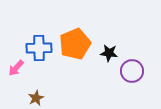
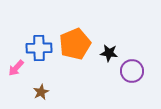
brown star: moved 5 px right, 6 px up
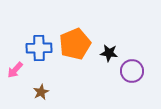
pink arrow: moved 1 px left, 2 px down
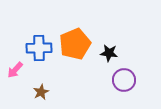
purple circle: moved 8 px left, 9 px down
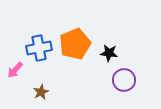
blue cross: rotated 10 degrees counterclockwise
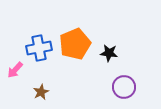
purple circle: moved 7 px down
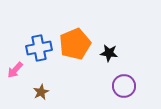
purple circle: moved 1 px up
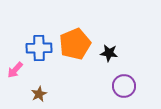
blue cross: rotated 10 degrees clockwise
brown star: moved 2 px left, 2 px down
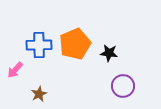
blue cross: moved 3 px up
purple circle: moved 1 px left
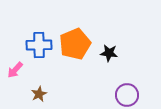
purple circle: moved 4 px right, 9 px down
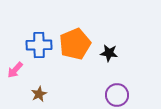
purple circle: moved 10 px left
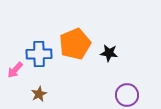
blue cross: moved 9 px down
purple circle: moved 10 px right
